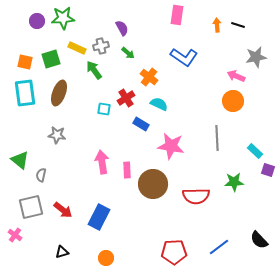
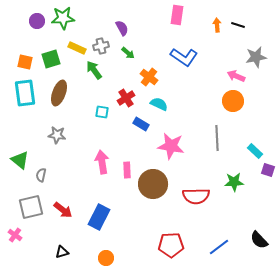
cyan square at (104, 109): moved 2 px left, 3 px down
red pentagon at (174, 252): moved 3 px left, 7 px up
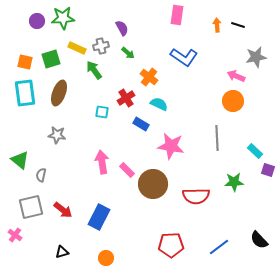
pink rectangle at (127, 170): rotated 42 degrees counterclockwise
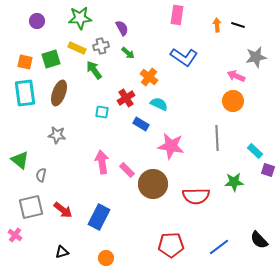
green star at (63, 18): moved 17 px right
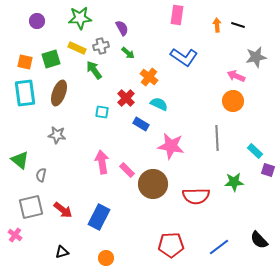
red cross at (126, 98): rotated 12 degrees counterclockwise
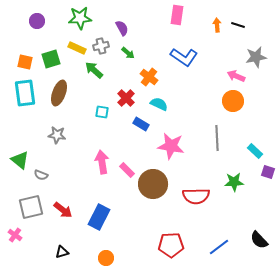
green arrow at (94, 70): rotated 12 degrees counterclockwise
purple square at (268, 170): moved 2 px down
gray semicircle at (41, 175): rotated 80 degrees counterclockwise
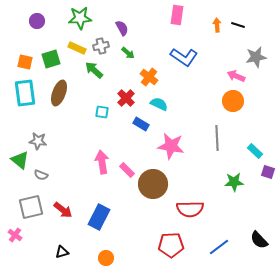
gray star at (57, 135): moved 19 px left, 6 px down
red semicircle at (196, 196): moved 6 px left, 13 px down
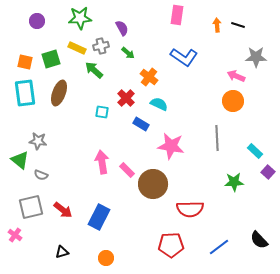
gray star at (256, 57): rotated 10 degrees clockwise
purple square at (268, 172): rotated 24 degrees clockwise
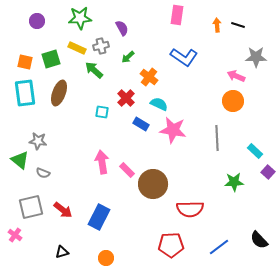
green arrow at (128, 53): moved 4 px down; rotated 96 degrees clockwise
pink star at (171, 146): moved 2 px right, 16 px up
gray semicircle at (41, 175): moved 2 px right, 2 px up
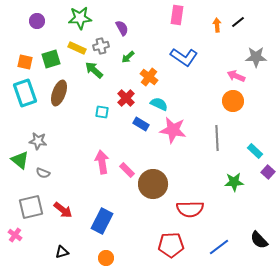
black line at (238, 25): moved 3 px up; rotated 56 degrees counterclockwise
cyan rectangle at (25, 93): rotated 12 degrees counterclockwise
blue rectangle at (99, 217): moved 3 px right, 4 px down
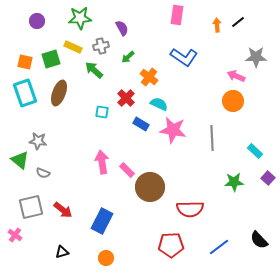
yellow rectangle at (77, 48): moved 4 px left, 1 px up
gray line at (217, 138): moved 5 px left
purple square at (268, 172): moved 6 px down
brown circle at (153, 184): moved 3 px left, 3 px down
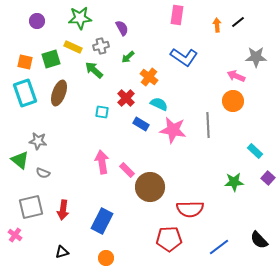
gray line at (212, 138): moved 4 px left, 13 px up
red arrow at (63, 210): rotated 60 degrees clockwise
red pentagon at (171, 245): moved 2 px left, 6 px up
